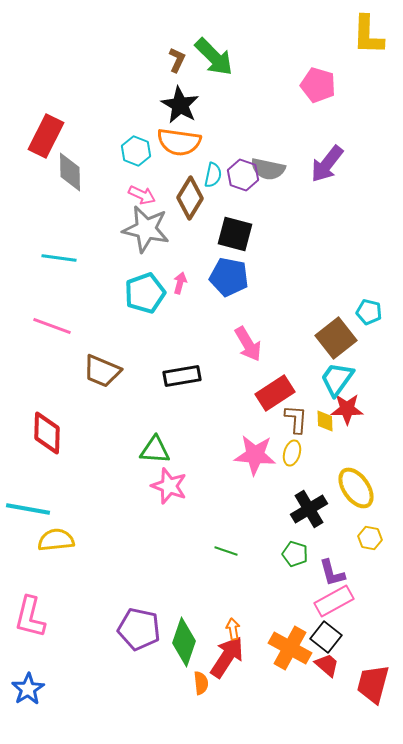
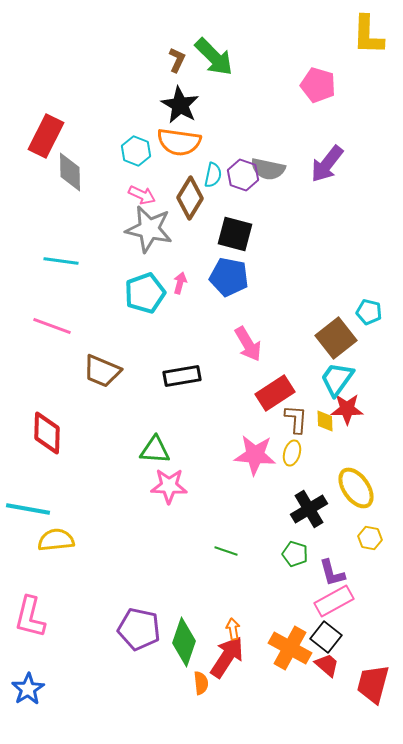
gray star at (146, 229): moved 3 px right
cyan line at (59, 258): moved 2 px right, 3 px down
pink star at (169, 486): rotated 18 degrees counterclockwise
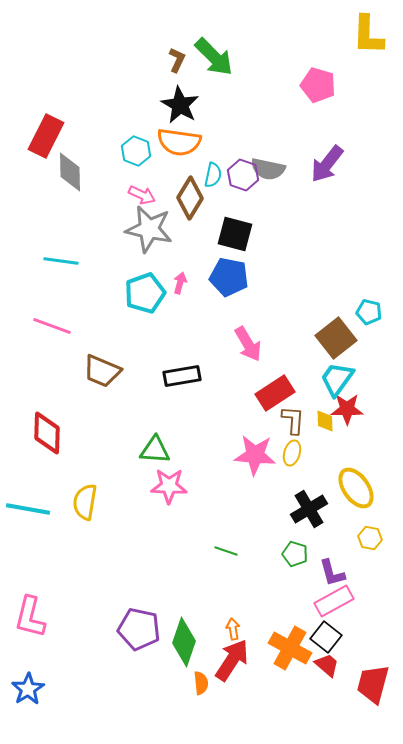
brown L-shape at (296, 419): moved 3 px left, 1 px down
yellow semicircle at (56, 540): moved 29 px right, 38 px up; rotated 75 degrees counterclockwise
red arrow at (227, 657): moved 5 px right, 3 px down
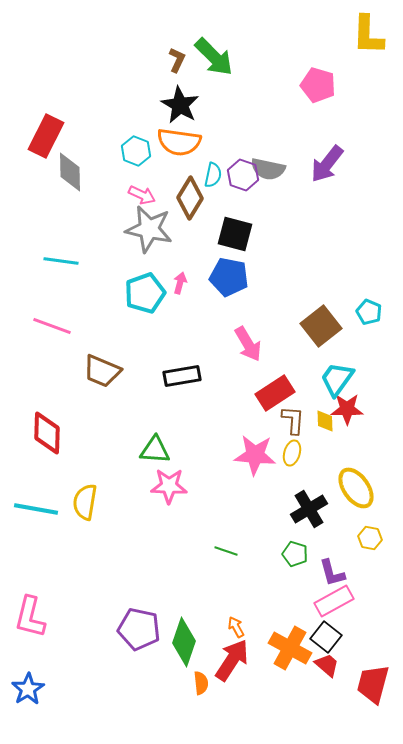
cyan pentagon at (369, 312): rotated 10 degrees clockwise
brown square at (336, 338): moved 15 px left, 12 px up
cyan line at (28, 509): moved 8 px right
orange arrow at (233, 629): moved 3 px right, 2 px up; rotated 20 degrees counterclockwise
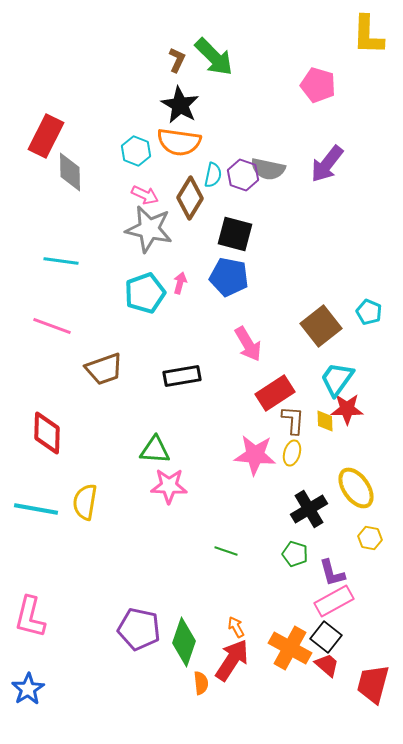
pink arrow at (142, 195): moved 3 px right
brown trapezoid at (102, 371): moved 2 px right, 2 px up; rotated 42 degrees counterclockwise
